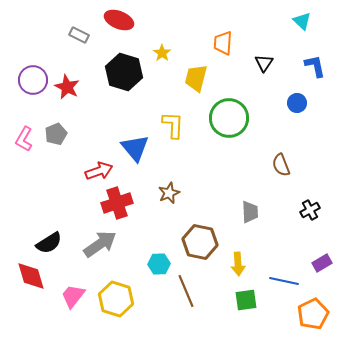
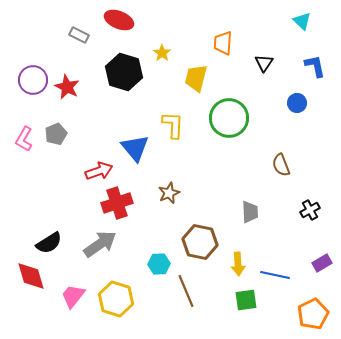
blue line: moved 9 px left, 6 px up
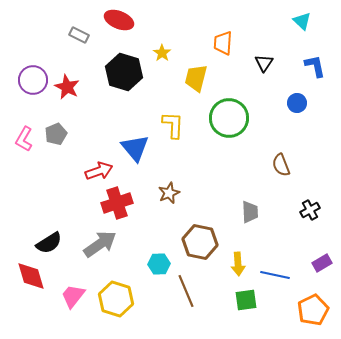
orange pentagon: moved 4 px up
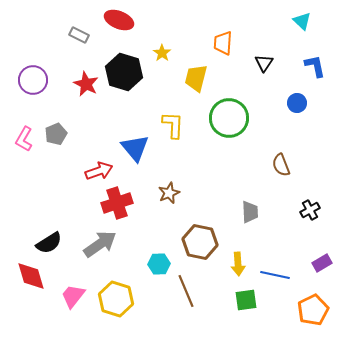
red star: moved 19 px right, 3 px up
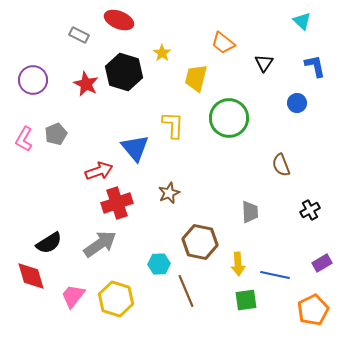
orange trapezoid: rotated 55 degrees counterclockwise
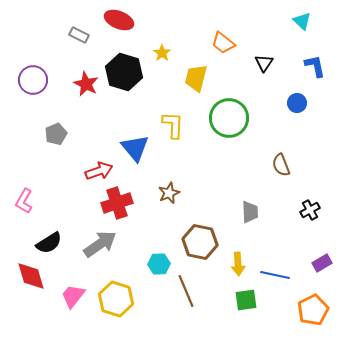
pink L-shape: moved 62 px down
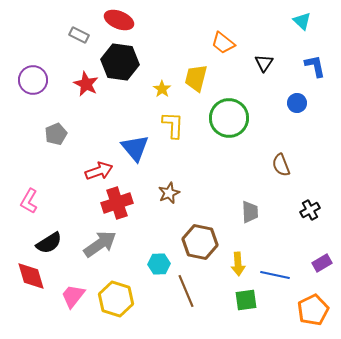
yellow star: moved 36 px down
black hexagon: moved 4 px left, 10 px up; rotated 9 degrees counterclockwise
pink L-shape: moved 5 px right
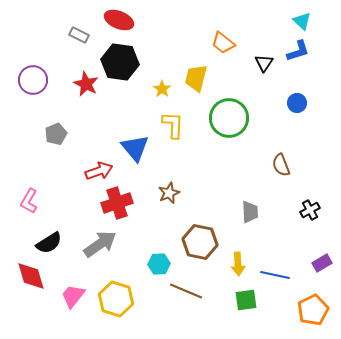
blue L-shape: moved 17 px left, 15 px up; rotated 85 degrees clockwise
brown line: rotated 44 degrees counterclockwise
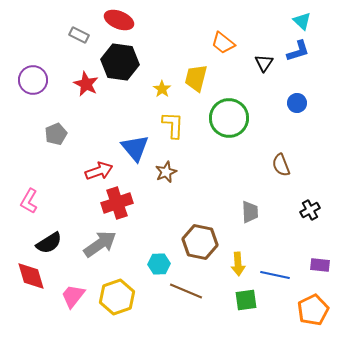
brown star: moved 3 px left, 21 px up
purple rectangle: moved 2 px left, 2 px down; rotated 36 degrees clockwise
yellow hexagon: moved 1 px right, 2 px up; rotated 24 degrees clockwise
